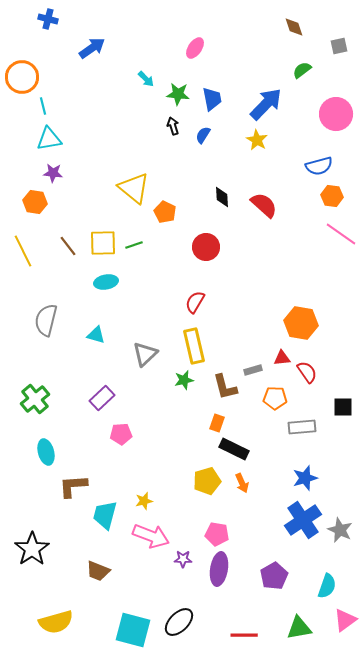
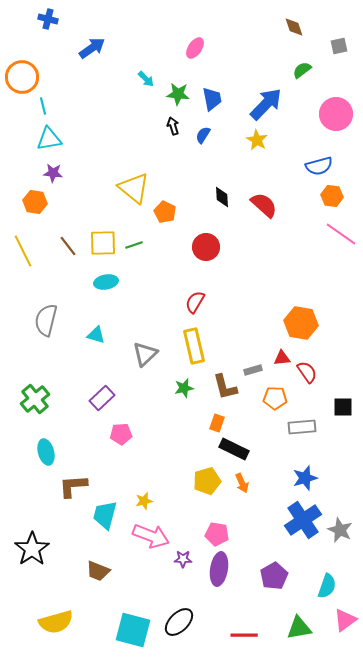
green star at (184, 380): moved 8 px down
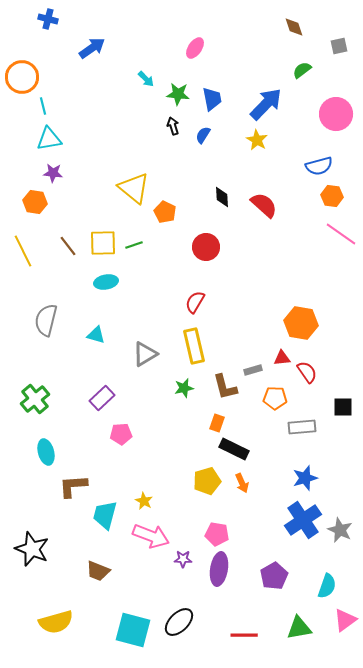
gray triangle at (145, 354): rotated 12 degrees clockwise
yellow star at (144, 501): rotated 30 degrees counterclockwise
black star at (32, 549): rotated 16 degrees counterclockwise
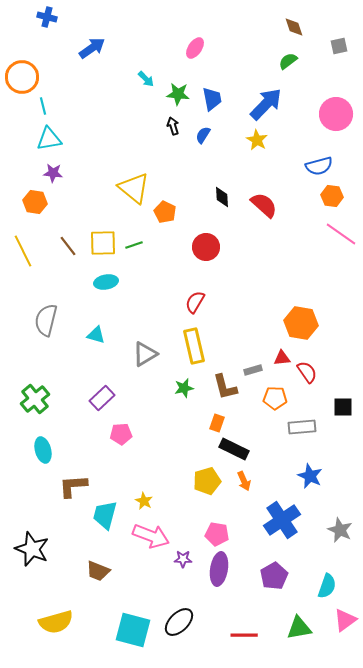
blue cross at (48, 19): moved 1 px left, 2 px up
green semicircle at (302, 70): moved 14 px left, 9 px up
cyan ellipse at (46, 452): moved 3 px left, 2 px up
blue star at (305, 478): moved 5 px right, 2 px up; rotated 30 degrees counterclockwise
orange arrow at (242, 483): moved 2 px right, 2 px up
blue cross at (303, 520): moved 21 px left
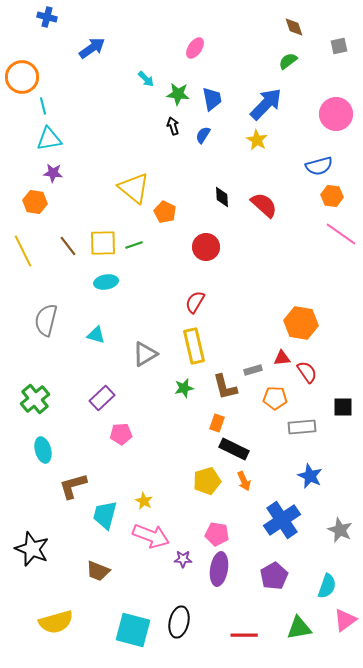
brown L-shape at (73, 486): rotated 12 degrees counterclockwise
black ellipse at (179, 622): rotated 32 degrees counterclockwise
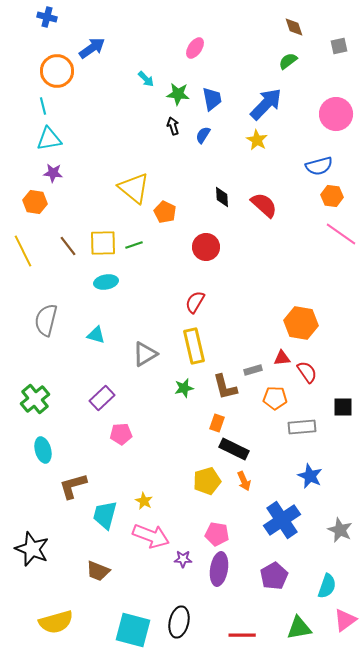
orange circle at (22, 77): moved 35 px right, 6 px up
red line at (244, 635): moved 2 px left
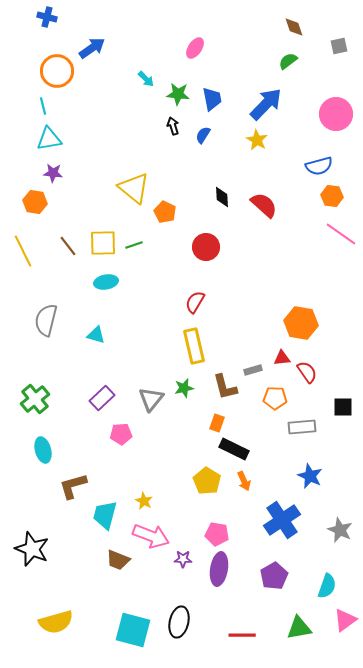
gray triangle at (145, 354): moved 6 px right, 45 px down; rotated 20 degrees counterclockwise
yellow pentagon at (207, 481): rotated 24 degrees counterclockwise
brown trapezoid at (98, 571): moved 20 px right, 11 px up
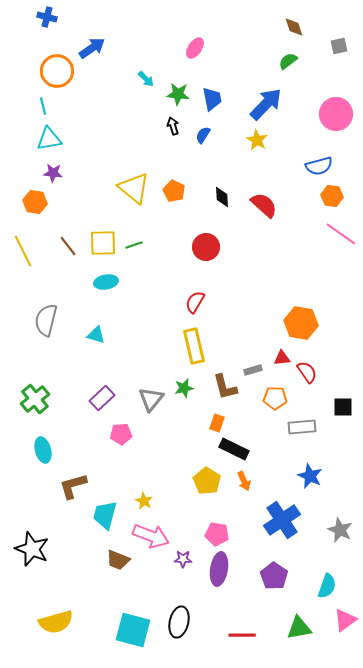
orange pentagon at (165, 212): moved 9 px right, 21 px up
purple pentagon at (274, 576): rotated 8 degrees counterclockwise
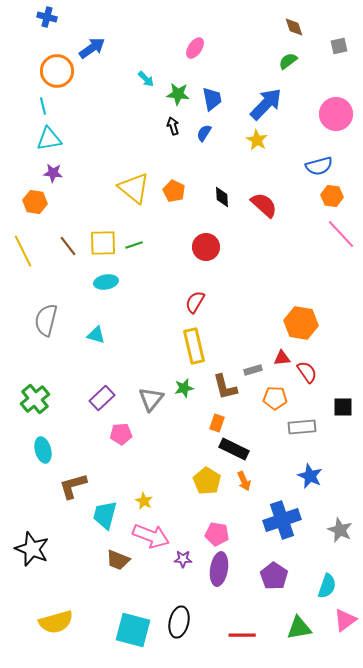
blue semicircle at (203, 135): moved 1 px right, 2 px up
pink line at (341, 234): rotated 12 degrees clockwise
blue cross at (282, 520): rotated 15 degrees clockwise
